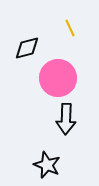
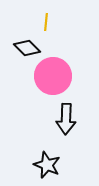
yellow line: moved 24 px left, 6 px up; rotated 30 degrees clockwise
black diamond: rotated 60 degrees clockwise
pink circle: moved 5 px left, 2 px up
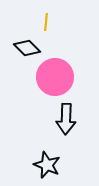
pink circle: moved 2 px right, 1 px down
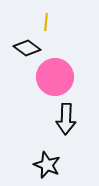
black diamond: rotated 8 degrees counterclockwise
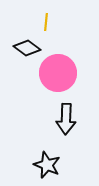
pink circle: moved 3 px right, 4 px up
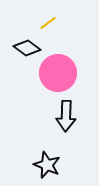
yellow line: moved 2 px right, 1 px down; rotated 48 degrees clockwise
black arrow: moved 3 px up
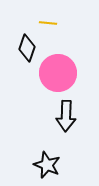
yellow line: rotated 42 degrees clockwise
black diamond: rotated 72 degrees clockwise
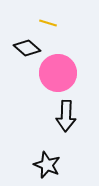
yellow line: rotated 12 degrees clockwise
black diamond: rotated 68 degrees counterclockwise
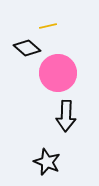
yellow line: moved 3 px down; rotated 30 degrees counterclockwise
black star: moved 3 px up
